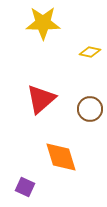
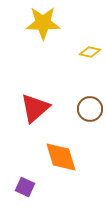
red triangle: moved 6 px left, 9 px down
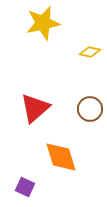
yellow star: rotated 12 degrees counterclockwise
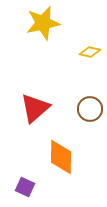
orange diamond: rotated 18 degrees clockwise
